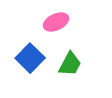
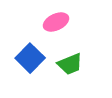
green trapezoid: rotated 40 degrees clockwise
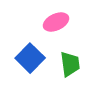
green trapezoid: rotated 76 degrees counterclockwise
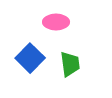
pink ellipse: rotated 25 degrees clockwise
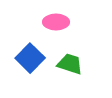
green trapezoid: rotated 64 degrees counterclockwise
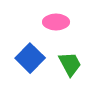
green trapezoid: rotated 44 degrees clockwise
